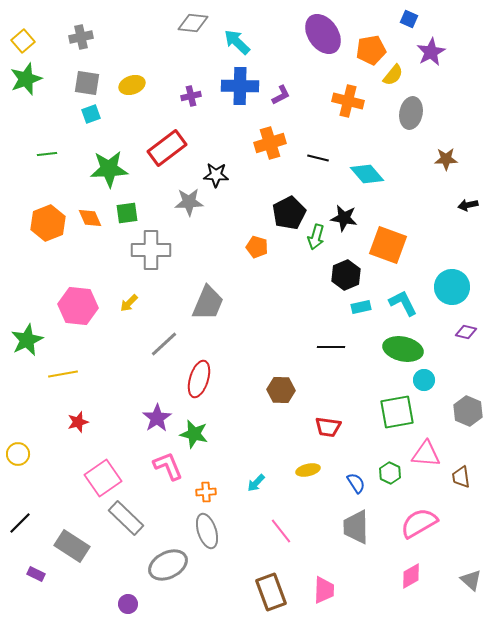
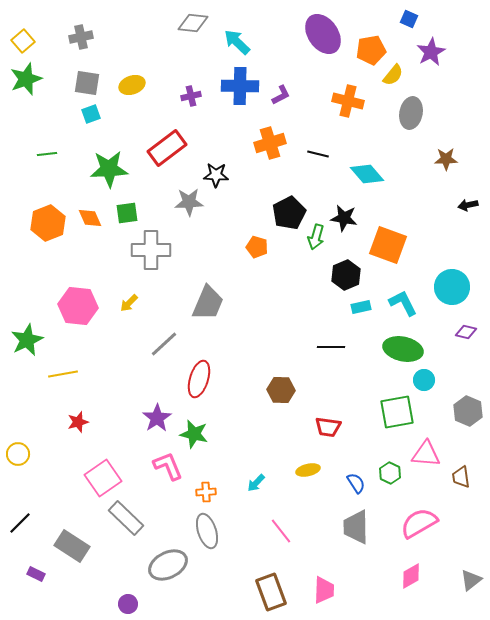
black line at (318, 158): moved 4 px up
gray triangle at (471, 580): rotated 40 degrees clockwise
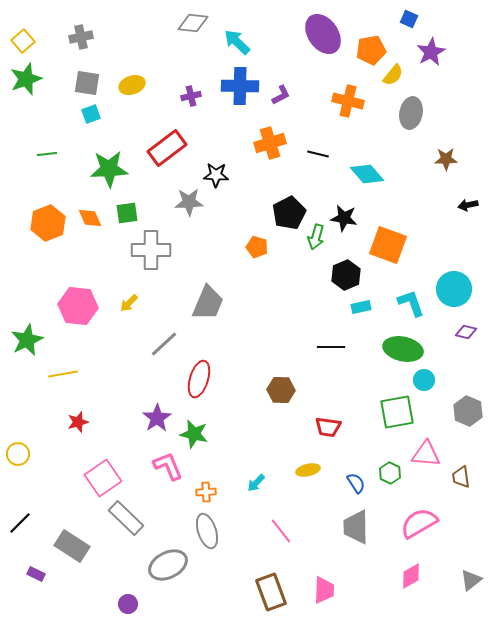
cyan circle at (452, 287): moved 2 px right, 2 px down
cyan L-shape at (403, 303): moved 8 px right; rotated 8 degrees clockwise
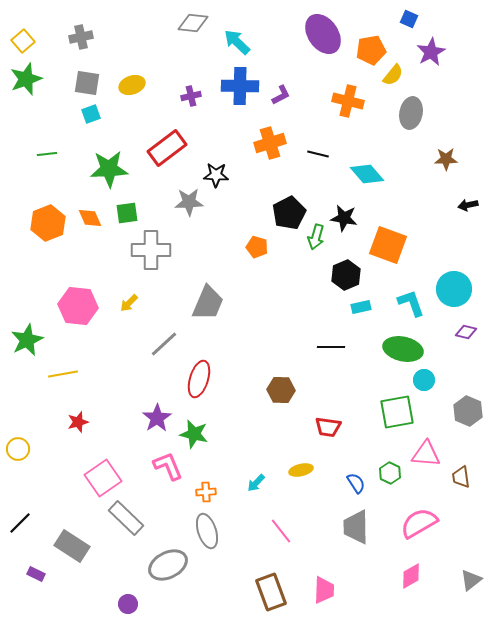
yellow circle at (18, 454): moved 5 px up
yellow ellipse at (308, 470): moved 7 px left
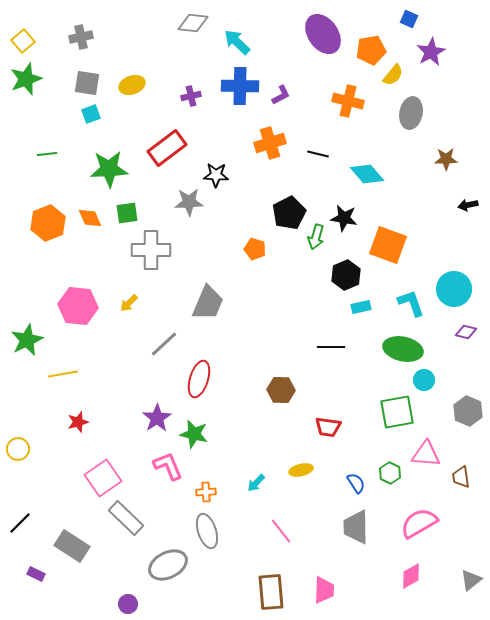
orange pentagon at (257, 247): moved 2 px left, 2 px down
brown rectangle at (271, 592): rotated 15 degrees clockwise
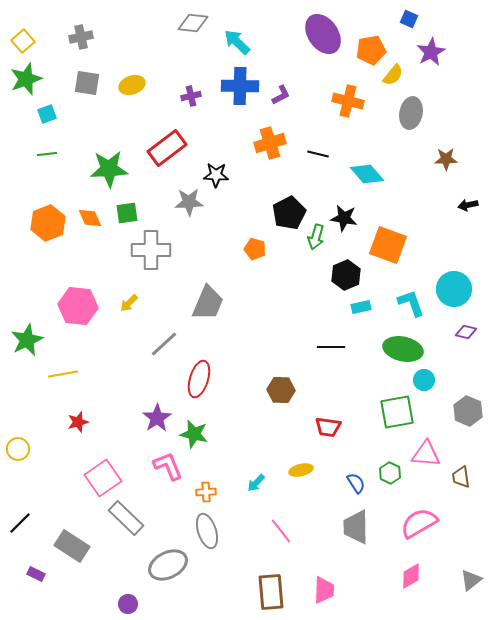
cyan square at (91, 114): moved 44 px left
